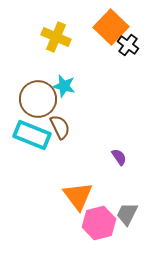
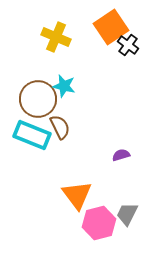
orange square: rotated 12 degrees clockwise
purple semicircle: moved 2 px right, 2 px up; rotated 72 degrees counterclockwise
orange triangle: moved 1 px left, 1 px up
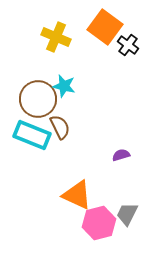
orange square: moved 6 px left; rotated 20 degrees counterclockwise
orange triangle: rotated 28 degrees counterclockwise
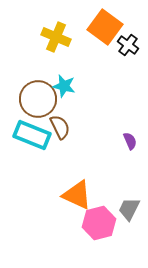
purple semicircle: moved 9 px right, 14 px up; rotated 84 degrees clockwise
gray trapezoid: moved 2 px right, 5 px up
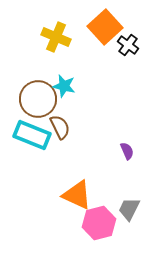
orange square: rotated 12 degrees clockwise
purple semicircle: moved 3 px left, 10 px down
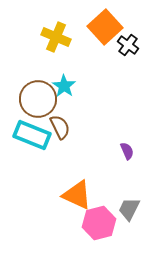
cyan star: rotated 20 degrees clockwise
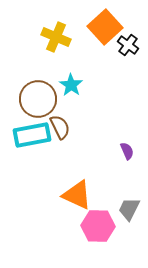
cyan star: moved 7 px right, 1 px up
cyan rectangle: rotated 33 degrees counterclockwise
pink hexagon: moved 1 px left, 3 px down; rotated 16 degrees clockwise
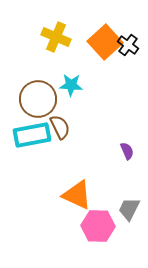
orange square: moved 15 px down
cyan star: rotated 30 degrees counterclockwise
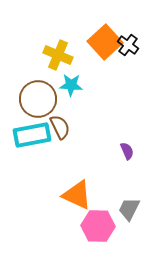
yellow cross: moved 2 px right, 18 px down
